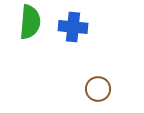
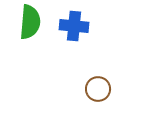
blue cross: moved 1 px right, 1 px up
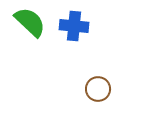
green semicircle: rotated 52 degrees counterclockwise
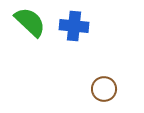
brown circle: moved 6 px right
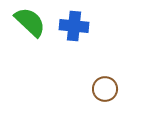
brown circle: moved 1 px right
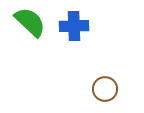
blue cross: rotated 8 degrees counterclockwise
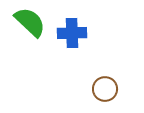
blue cross: moved 2 px left, 7 px down
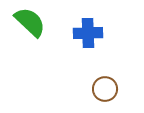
blue cross: moved 16 px right
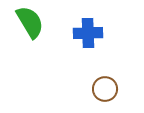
green semicircle: rotated 16 degrees clockwise
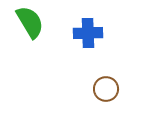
brown circle: moved 1 px right
